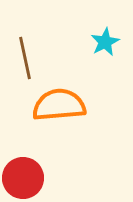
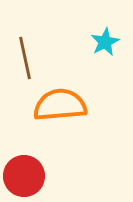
orange semicircle: moved 1 px right
red circle: moved 1 px right, 2 px up
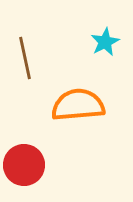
orange semicircle: moved 18 px right
red circle: moved 11 px up
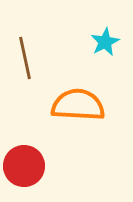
orange semicircle: rotated 8 degrees clockwise
red circle: moved 1 px down
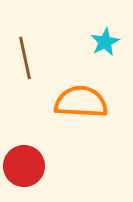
orange semicircle: moved 3 px right, 3 px up
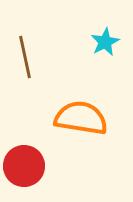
brown line: moved 1 px up
orange semicircle: moved 16 px down; rotated 6 degrees clockwise
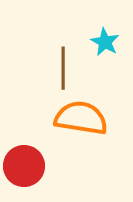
cyan star: rotated 16 degrees counterclockwise
brown line: moved 38 px right, 11 px down; rotated 12 degrees clockwise
